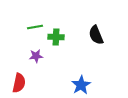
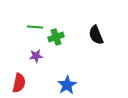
green line: rotated 14 degrees clockwise
green cross: rotated 21 degrees counterclockwise
blue star: moved 14 px left
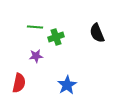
black semicircle: moved 1 px right, 2 px up
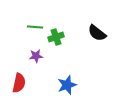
black semicircle: rotated 30 degrees counterclockwise
blue star: rotated 12 degrees clockwise
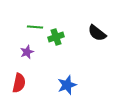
purple star: moved 9 px left, 4 px up; rotated 16 degrees counterclockwise
